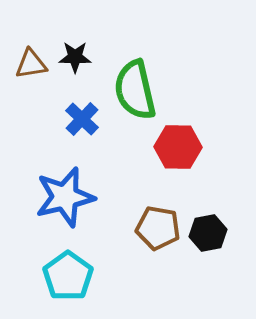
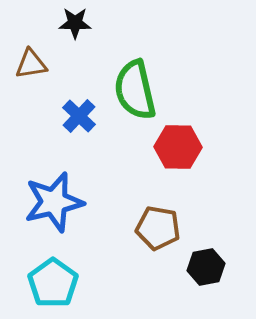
black star: moved 34 px up
blue cross: moved 3 px left, 3 px up
blue star: moved 11 px left, 5 px down
black hexagon: moved 2 px left, 34 px down
cyan pentagon: moved 15 px left, 7 px down
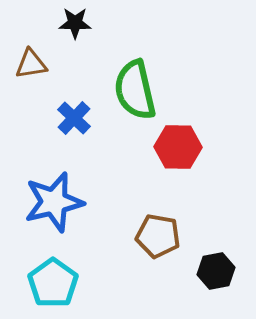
blue cross: moved 5 px left, 2 px down
brown pentagon: moved 8 px down
black hexagon: moved 10 px right, 4 px down
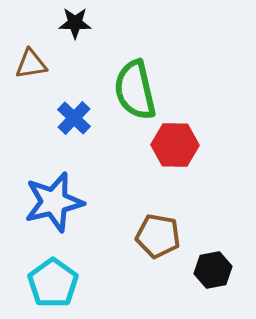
red hexagon: moved 3 px left, 2 px up
black hexagon: moved 3 px left, 1 px up
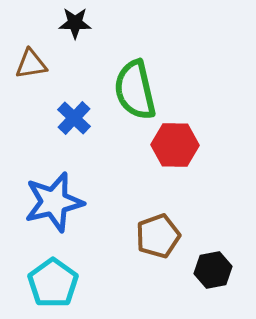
brown pentagon: rotated 30 degrees counterclockwise
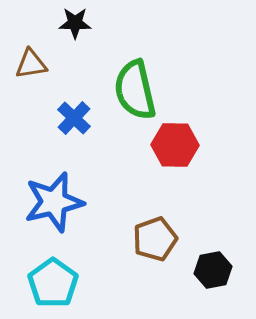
brown pentagon: moved 3 px left, 3 px down
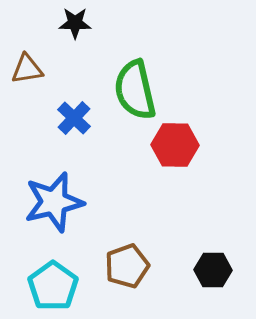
brown triangle: moved 4 px left, 5 px down
brown pentagon: moved 28 px left, 27 px down
black hexagon: rotated 12 degrees clockwise
cyan pentagon: moved 3 px down
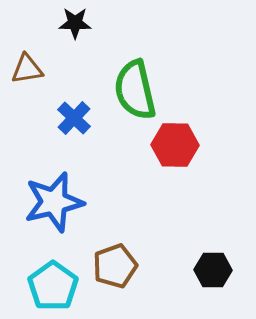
brown pentagon: moved 12 px left
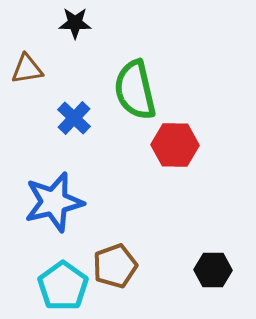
cyan pentagon: moved 10 px right
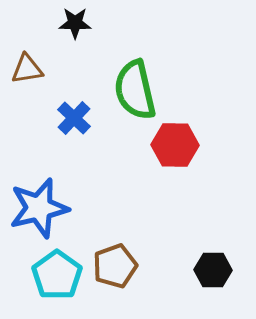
blue star: moved 15 px left, 6 px down
cyan pentagon: moved 6 px left, 11 px up
